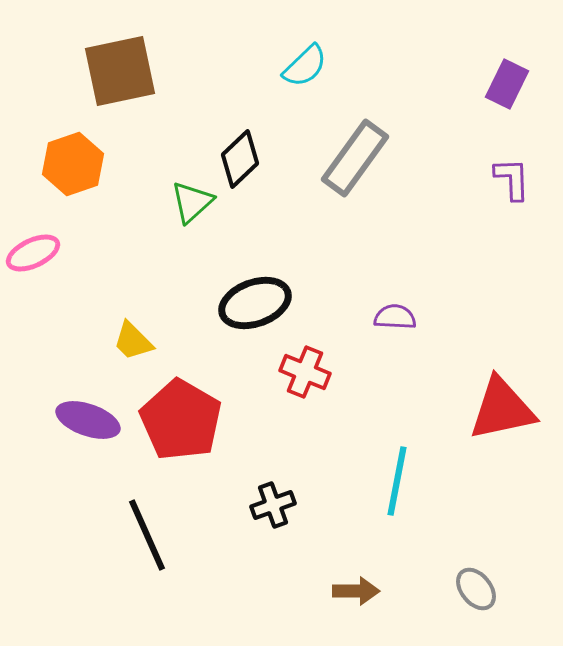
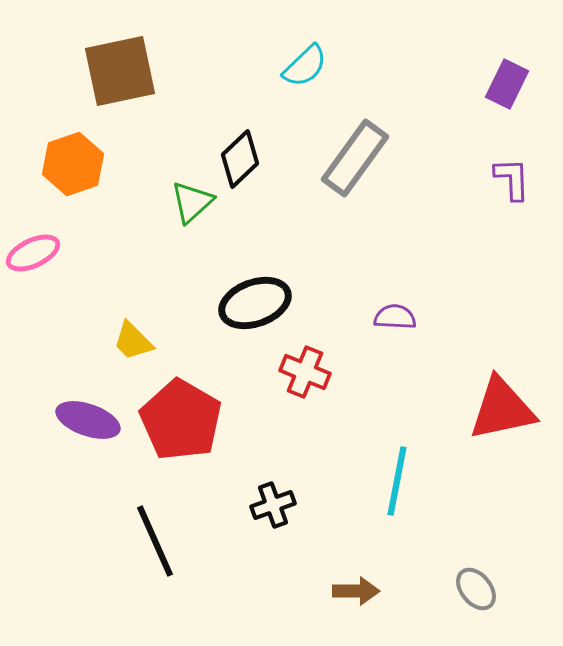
black line: moved 8 px right, 6 px down
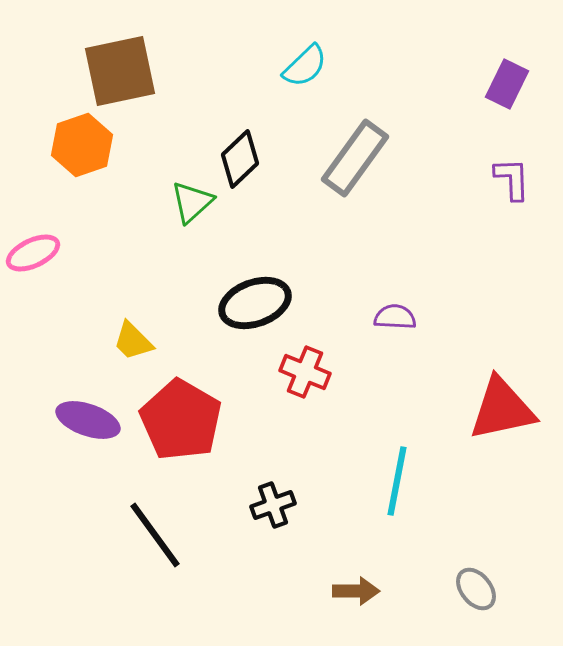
orange hexagon: moved 9 px right, 19 px up
black line: moved 6 px up; rotated 12 degrees counterclockwise
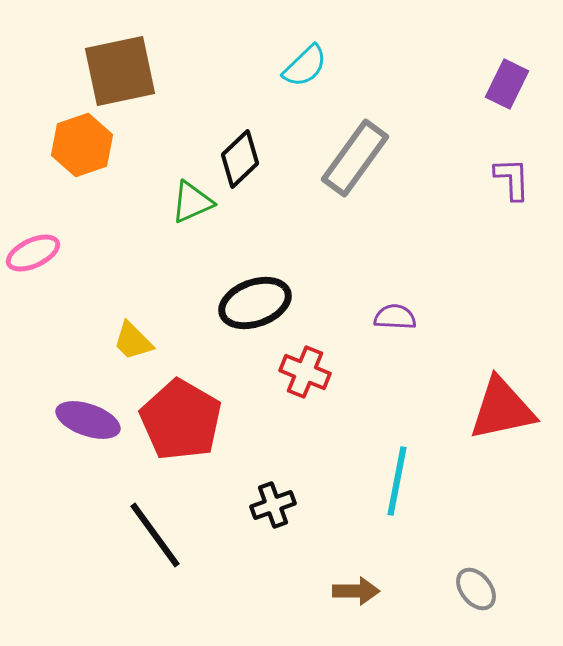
green triangle: rotated 18 degrees clockwise
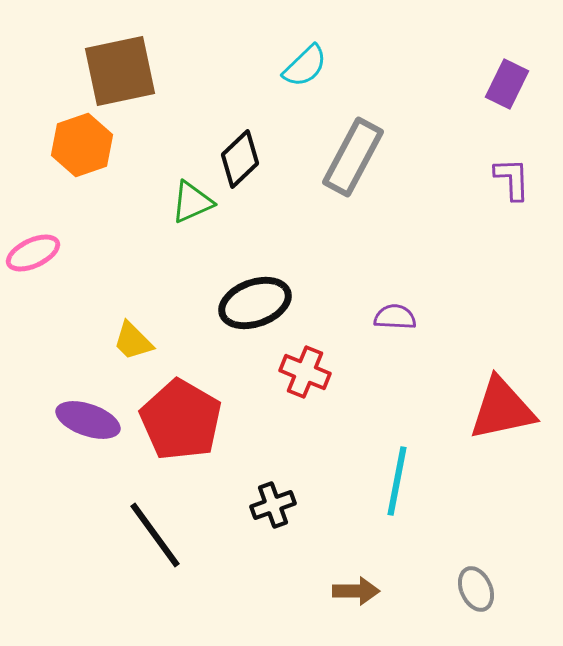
gray rectangle: moved 2 px left, 1 px up; rotated 8 degrees counterclockwise
gray ellipse: rotated 15 degrees clockwise
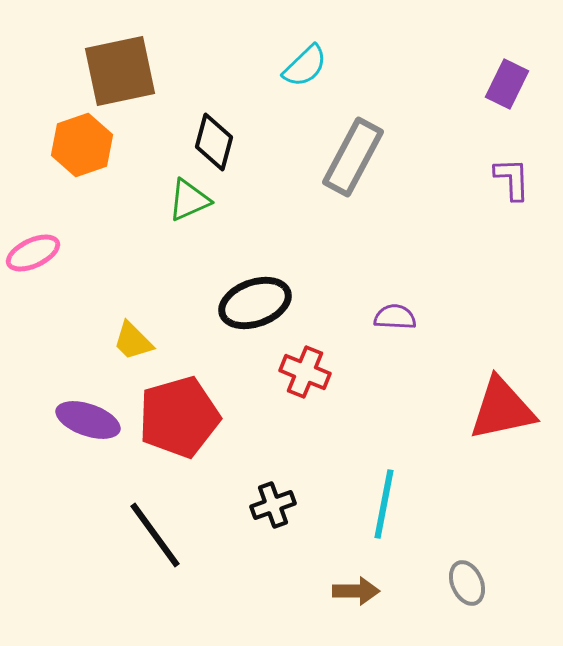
black diamond: moved 26 px left, 17 px up; rotated 32 degrees counterclockwise
green triangle: moved 3 px left, 2 px up
red pentagon: moved 2 px left, 3 px up; rotated 26 degrees clockwise
cyan line: moved 13 px left, 23 px down
gray ellipse: moved 9 px left, 6 px up
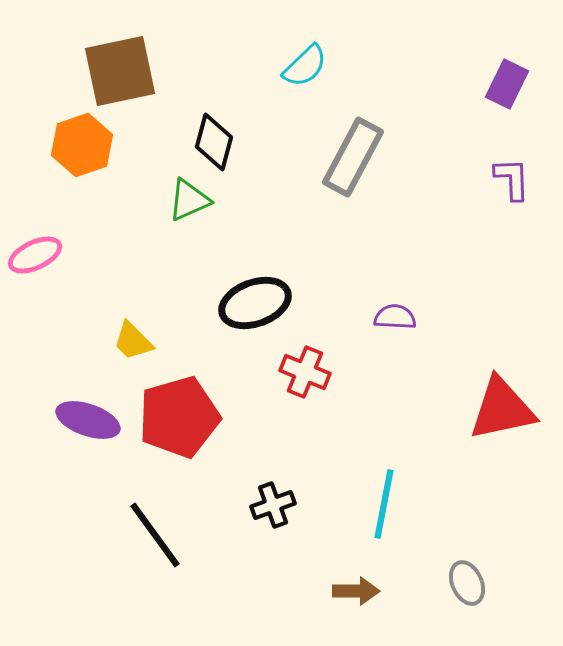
pink ellipse: moved 2 px right, 2 px down
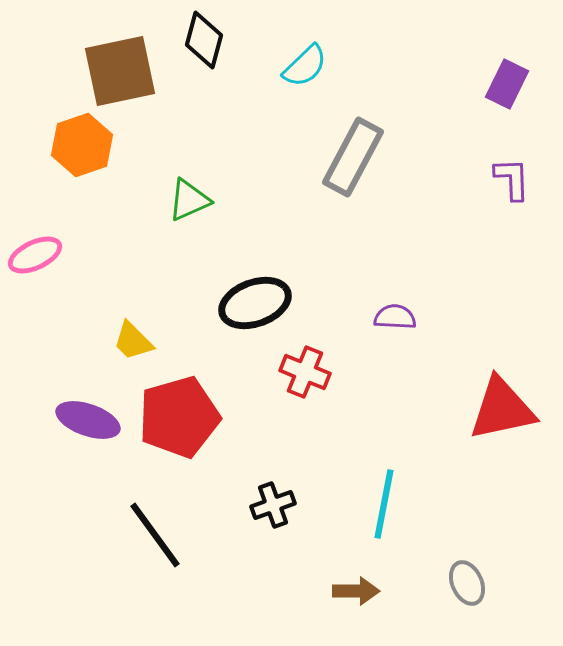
black diamond: moved 10 px left, 102 px up
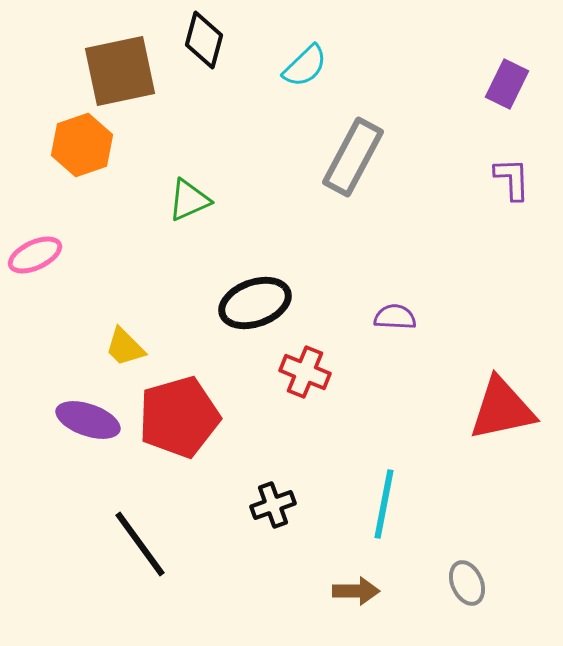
yellow trapezoid: moved 8 px left, 6 px down
black line: moved 15 px left, 9 px down
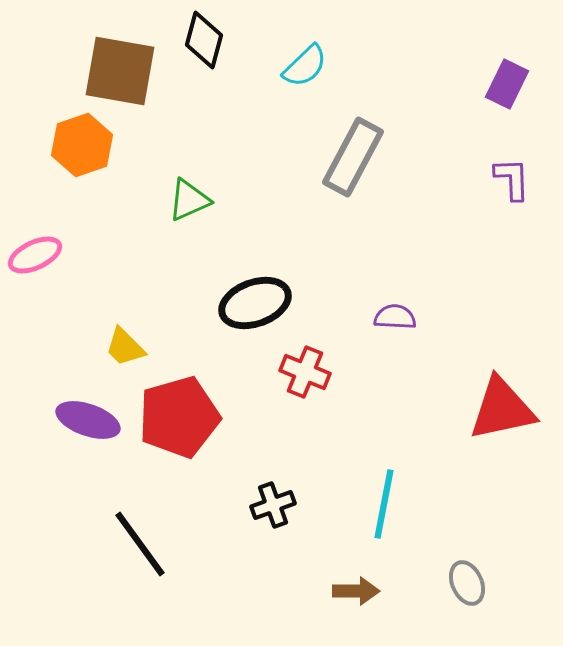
brown square: rotated 22 degrees clockwise
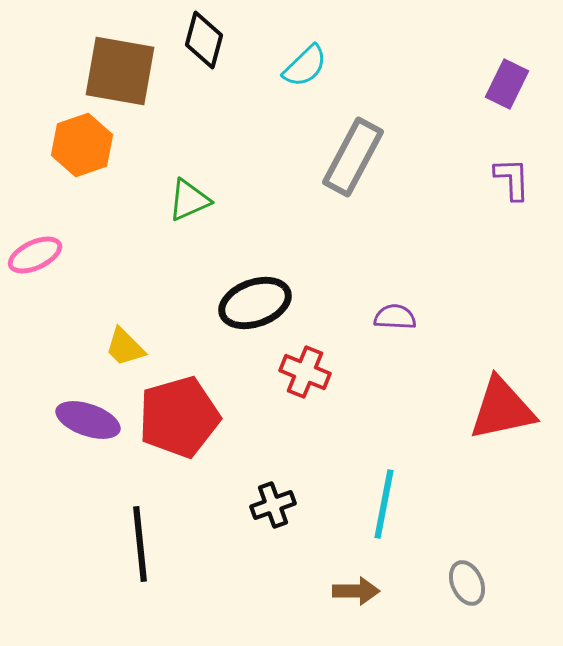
black line: rotated 30 degrees clockwise
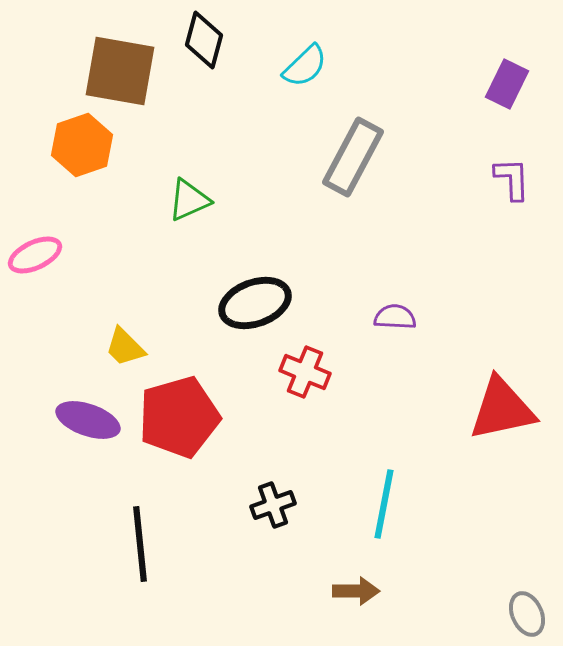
gray ellipse: moved 60 px right, 31 px down
